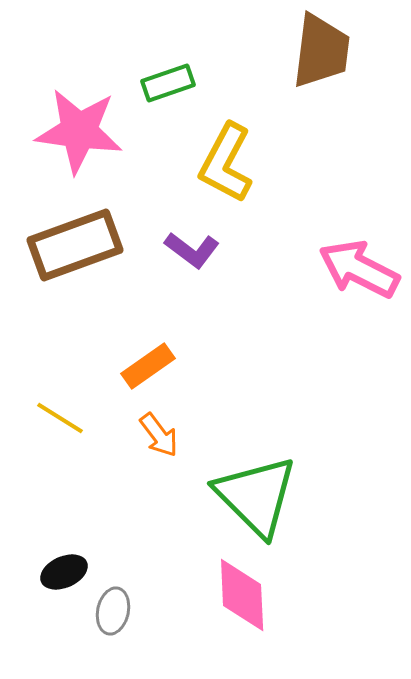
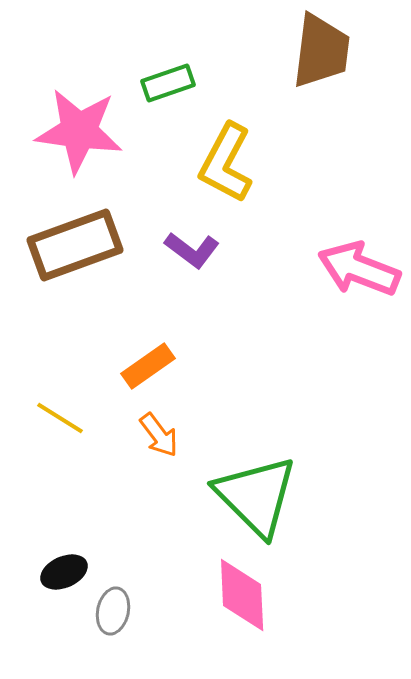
pink arrow: rotated 6 degrees counterclockwise
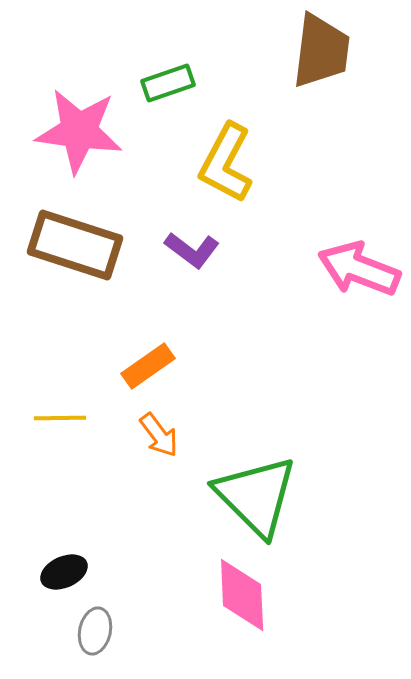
brown rectangle: rotated 38 degrees clockwise
yellow line: rotated 33 degrees counterclockwise
gray ellipse: moved 18 px left, 20 px down
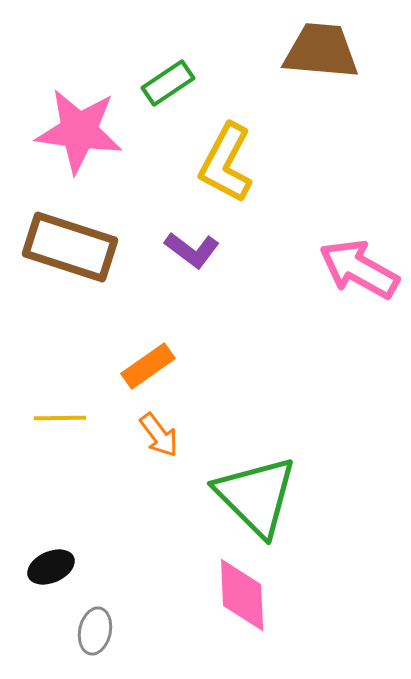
brown trapezoid: rotated 92 degrees counterclockwise
green rectangle: rotated 15 degrees counterclockwise
brown rectangle: moved 5 px left, 2 px down
pink arrow: rotated 8 degrees clockwise
black ellipse: moved 13 px left, 5 px up
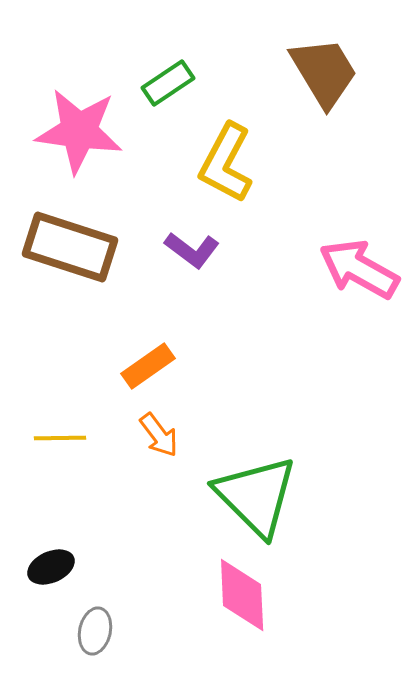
brown trapezoid: moved 3 px right, 21 px down; rotated 54 degrees clockwise
yellow line: moved 20 px down
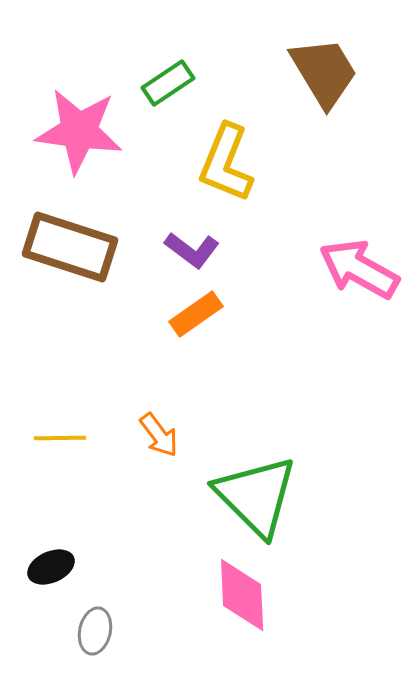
yellow L-shape: rotated 6 degrees counterclockwise
orange rectangle: moved 48 px right, 52 px up
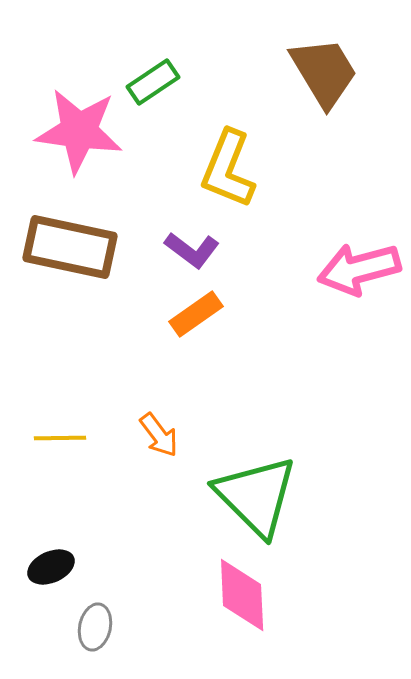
green rectangle: moved 15 px left, 1 px up
yellow L-shape: moved 2 px right, 6 px down
brown rectangle: rotated 6 degrees counterclockwise
pink arrow: rotated 44 degrees counterclockwise
gray ellipse: moved 4 px up
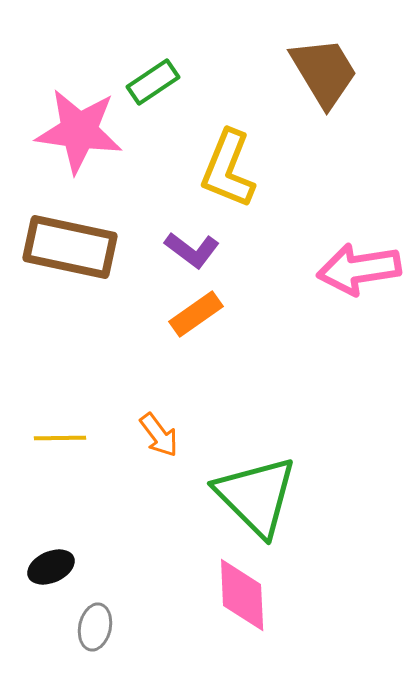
pink arrow: rotated 6 degrees clockwise
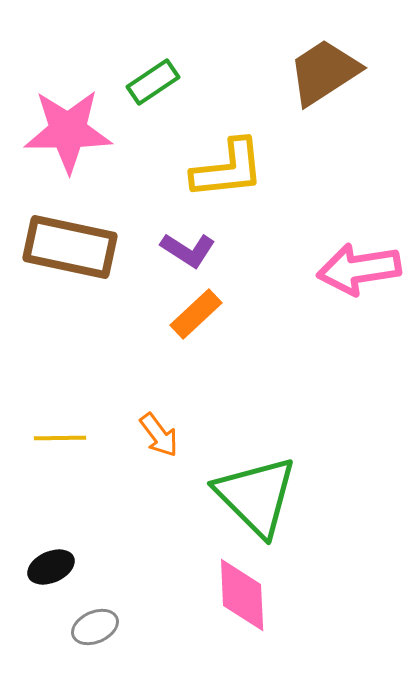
brown trapezoid: rotated 92 degrees counterclockwise
pink star: moved 11 px left; rotated 8 degrees counterclockwise
yellow L-shape: rotated 118 degrees counterclockwise
purple L-shape: moved 4 px left; rotated 4 degrees counterclockwise
orange rectangle: rotated 8 degrees counterclockwise
gray ellipse: rotated 54 degrees clockwise
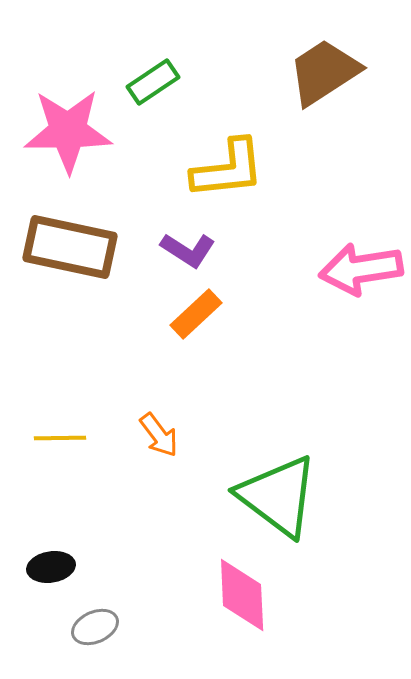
pink arrow: moved 2 px right
green triangle: moved 22 px right; rotated 8 degrees counterclockwise
black ellipse: rotated 15 degrees clockwise
